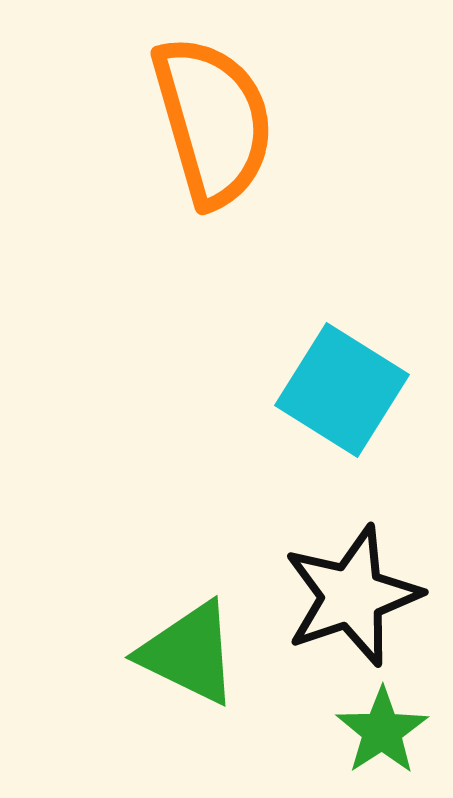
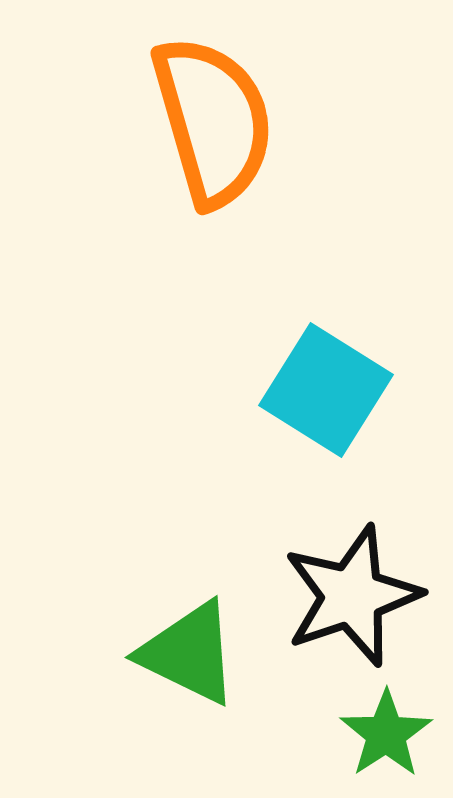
cyan square: moved 16 px left
green star: moved 4 px right, 3 px down
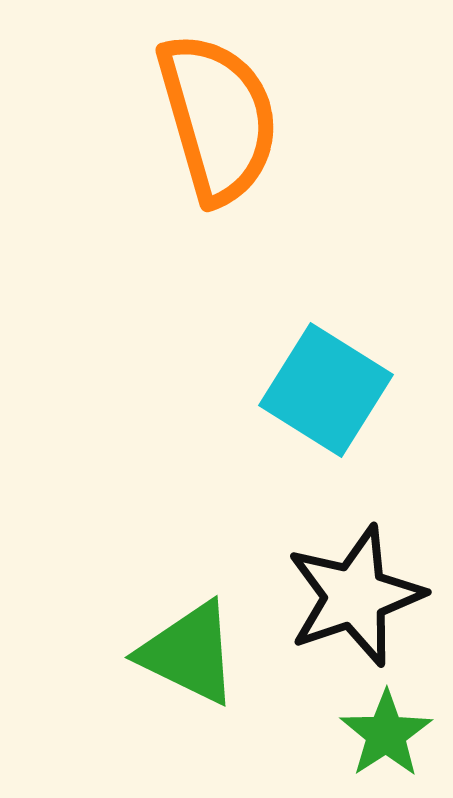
orange semicircle: moved 5 px right, 3 px up
black star: moved 3 px right
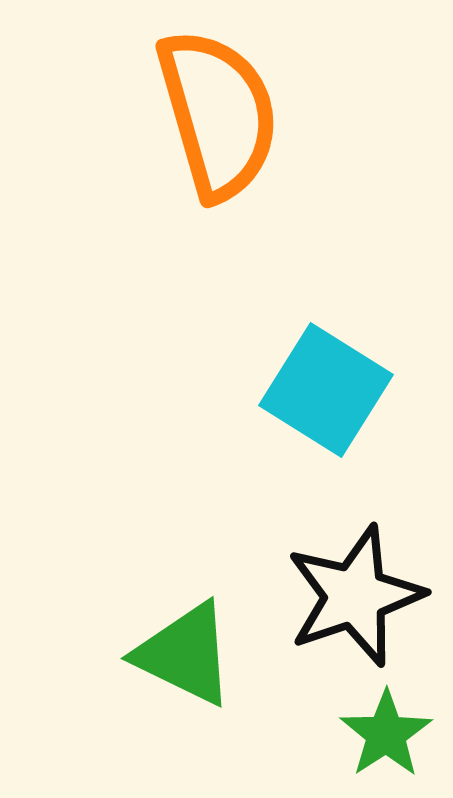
orange semicircle: moved 4 px up
green triangle: moved 4 px left, 1 px down
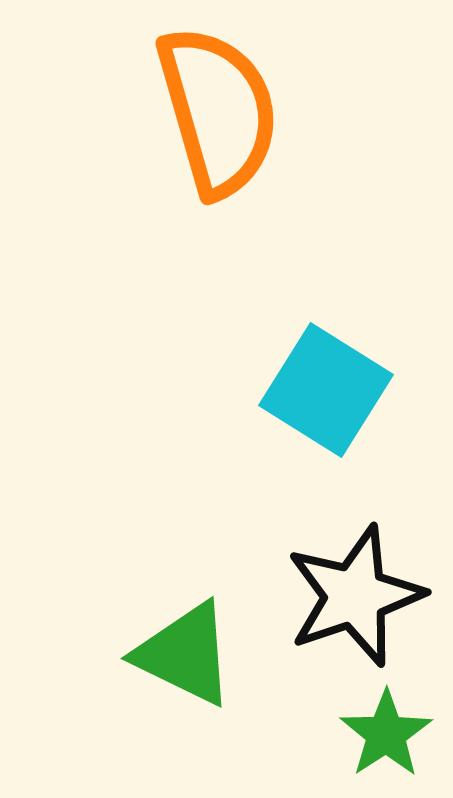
orange semicircle: moved 3 px up
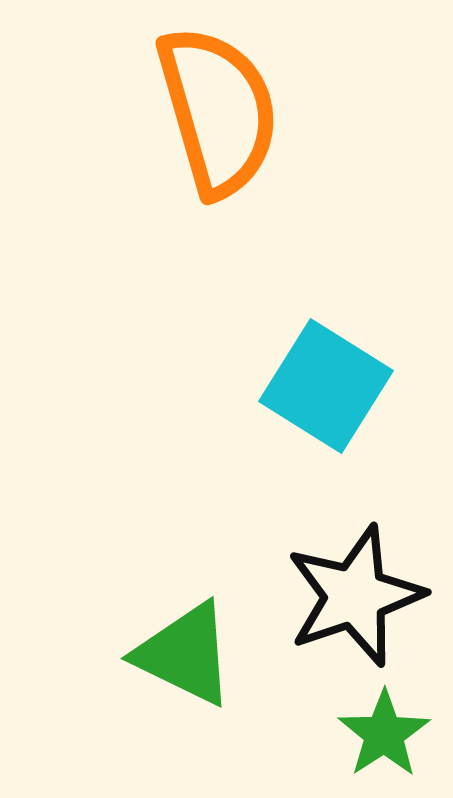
cyan square: moved 4 px up
green star: moved 2 px left
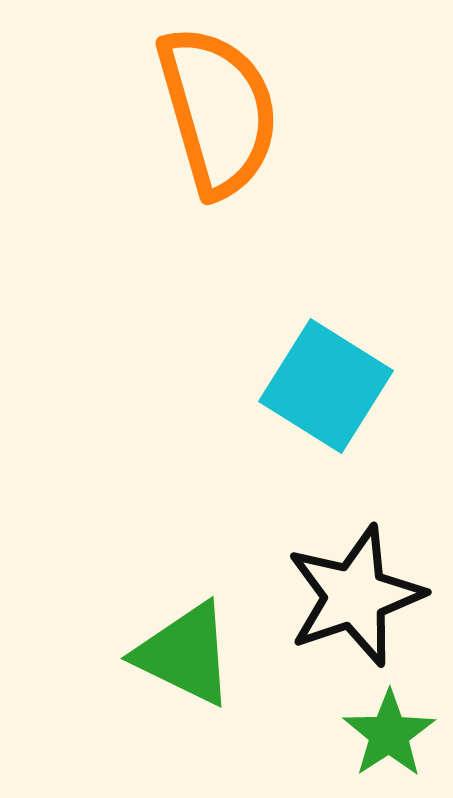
green star: moved 5 px right
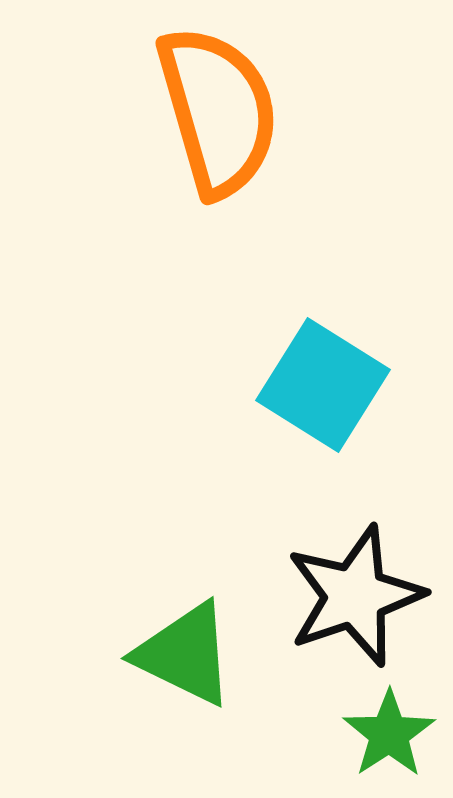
cyan square: moved 3 px left, 1 px up
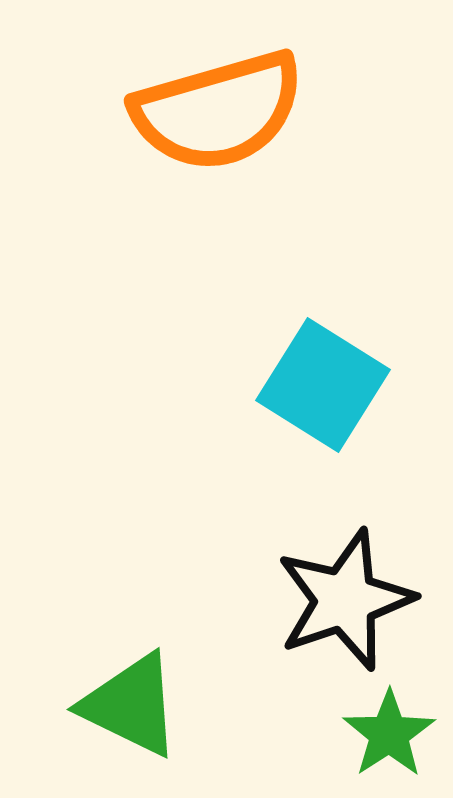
orange semicircle: rotated 90 degrees clockwise
black star: moved 10 px left, 4 px down
green triangle: moved 54 px left, 51 px down
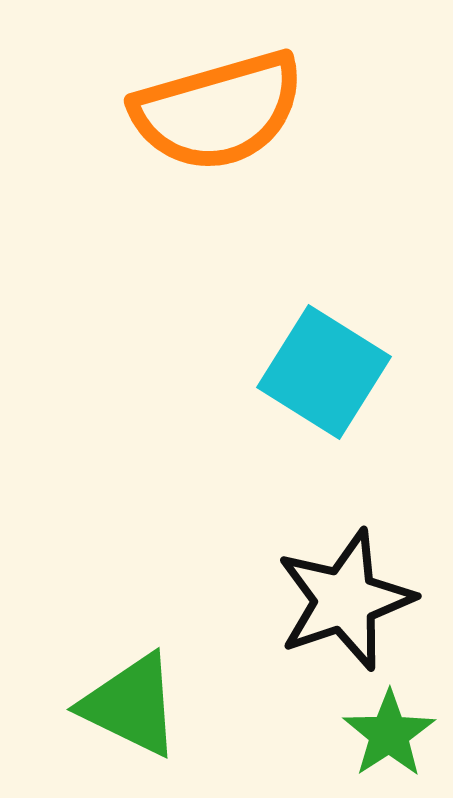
cyan square: moved 1 px right, 13 px up
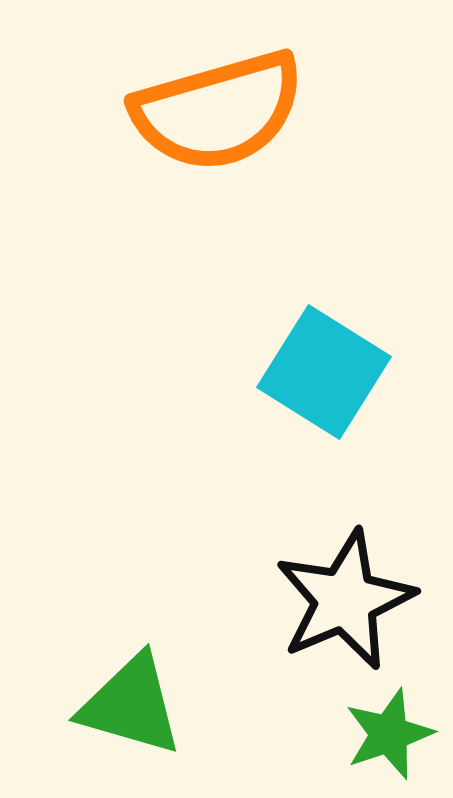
black star: rotated 4 degrees counterclockwise
green triangle: rotated 10 degrees counterclockwise
green star: rotated 14 degrees clockwise
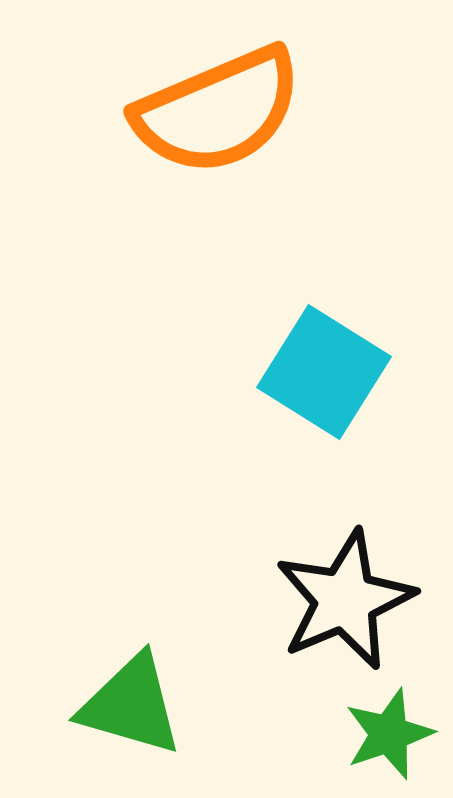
orange semicircle: rotated 7 degrees counterclockwise
